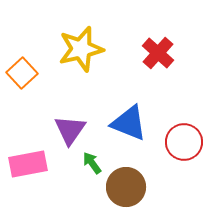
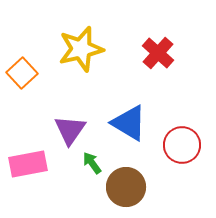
blue triangle: rotated 9 degrees clockwise
red circle: moved 2 px left, 3 px down
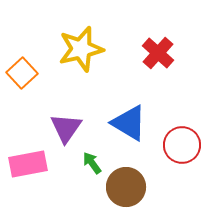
purple triangle: moved 4 px left, 2 px up
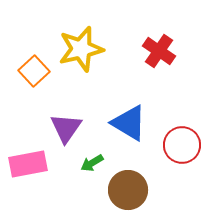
red cross: moved 1 px right, 2 px up; rotated 8 degrees counterclockwise
orange square: moved 12 px right, 2 px up
green arrow: rotated 85 degrees counterclockwise
brown circle: moved 2 px right, 3 px down
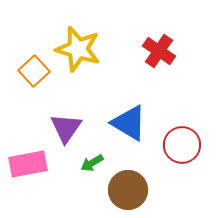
yellow star: moved 3 px left; rotated 30 degrees clockwise
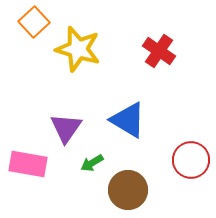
orange square: moved 49 px up
blue triangle: moved 1 px left, 3 px up
red circle: moved 9 px right, 15 px down
pink rectangle: rotated 21 degrees clockwise
